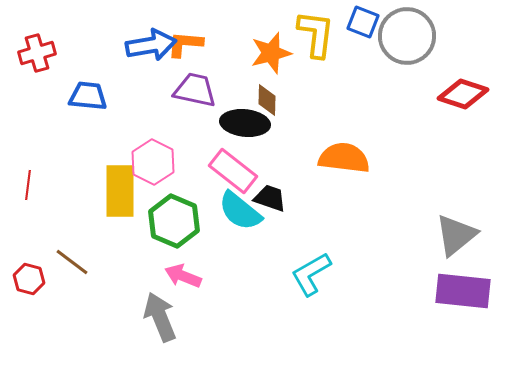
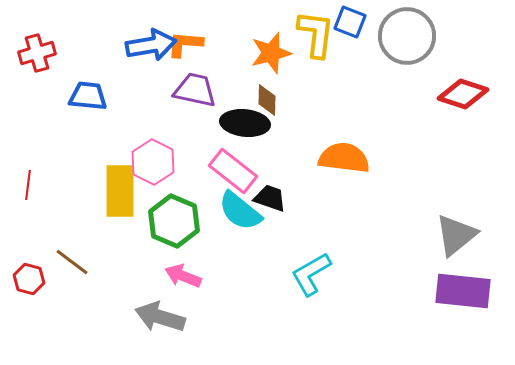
blue square: moved 13 px left
gray arrow: rotated 51 degrees counterclockwise
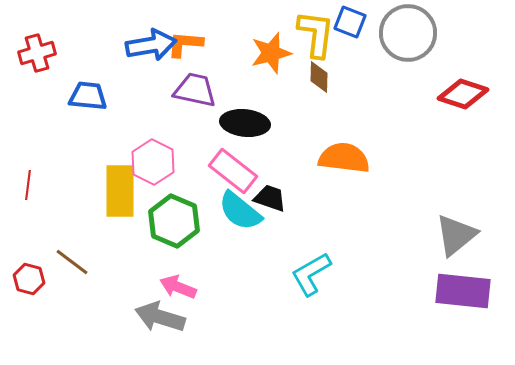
gray circle: moved 1 px right, 3 px up
brown diamond: moved 52 px right, 23 px up
pink arrow: moved 5 px left, 11 px down
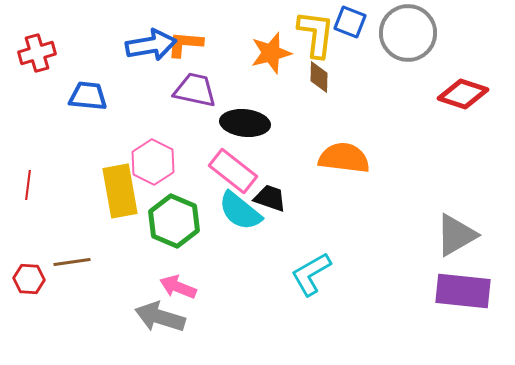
yellow rectangle: rotated 10 degrees counterclockwise
gray triangle: rotated 9 degrees clockwise
brown line: rotated 45 degrees counterclockwise
red hexagon: rotated 12 degrees counterclockwise
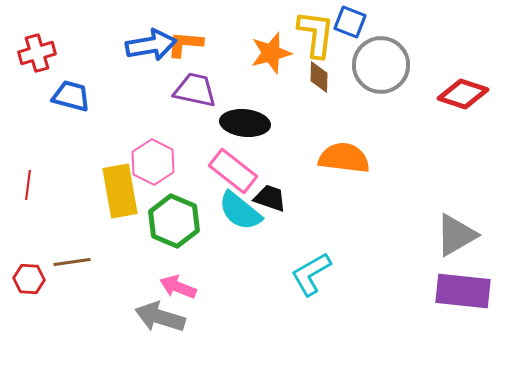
gray circle: moved 27 px left, 32 px down
blue trapezoid: moved 17 px left; rotated 9 degrees clockwise
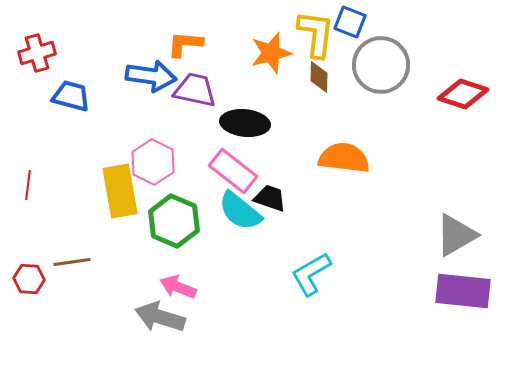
blue arrow: moved 31 px down; rotated 18 degrees clockwise
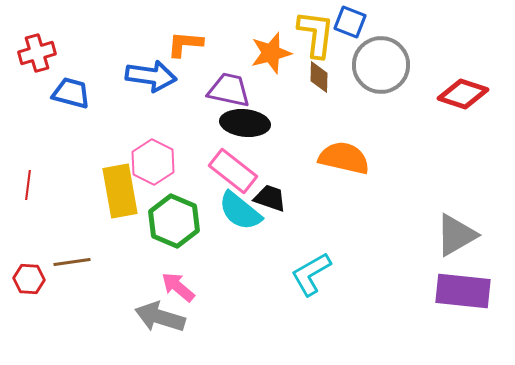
purple trapezoid: moved 34 px right
blue trapezoid: moved 3 px up
orange semicircle: rotated 6 degrees clockwise
pink arrow: rotated 18 degrees clockwise
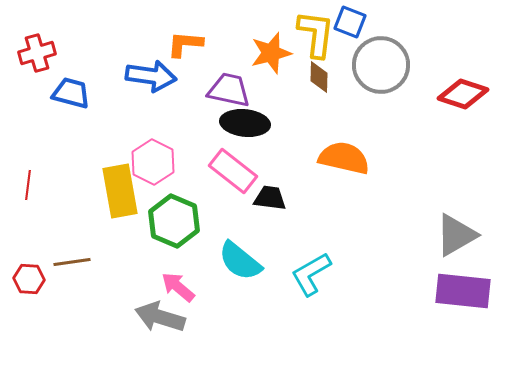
black trapezoid: rotated 12 degrees counterclockwise
cyan semicircle: moved 50 px down
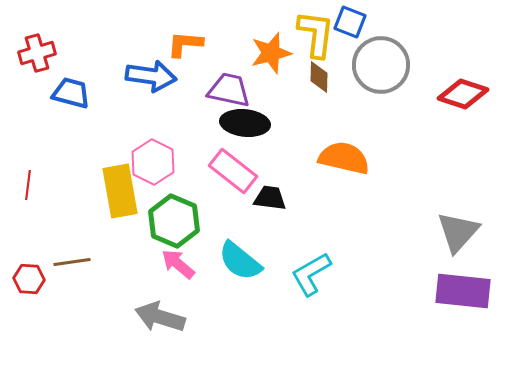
gray triangle: moved 2 px right, 3 px up; rotated 18 degrees counterclockwise
pink arrow: moved 23 px up
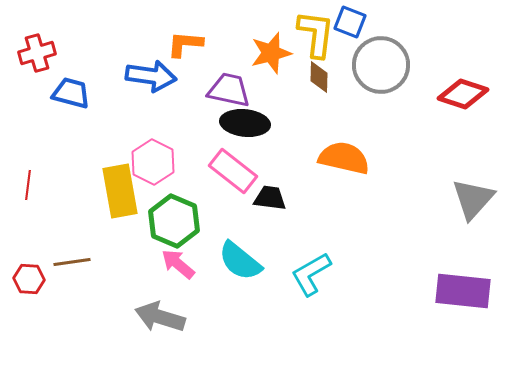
gray triangle: moved 15 px right, 33 px up
